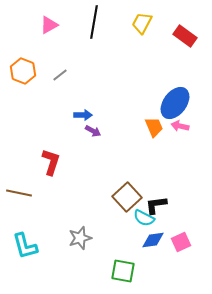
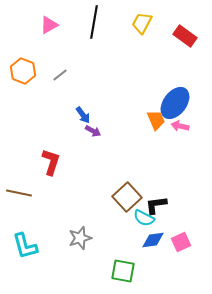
blue arrow: rotated 54 degrees clockwise
orange trapezoid: moved 2 px right, 7 px up
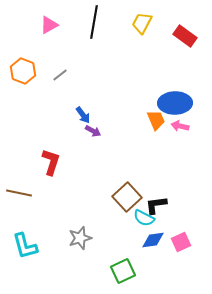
blue ellipse: rotated 52 degrees clockwise
green square: rotated 35 degrees counterclockwise
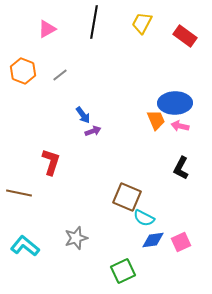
pink triangle: moved 2 px left, 4 px down
purple arrow: rotated 49 degrees counterclockwise
brown square: rotated 24 degrees counterclockwise
black L-shape: moved 25 px right, 37 px up; rotated 55 degrees counterclockwise
gray star: moved 4 px left
cyan L-shape: rotated 144 degrees clockwise
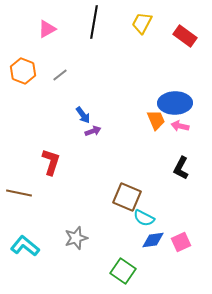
green square: rotated 30 degrees counterclockwise
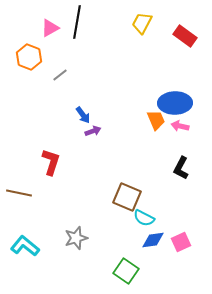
black line: moved 17 px left
pink triangle: moved 3 px right, 1 px up
orange hexagon: moved 6 px right, 14 px up
green square: moved 3 px right
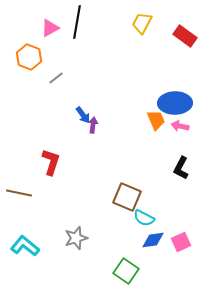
gray line: moved 4 px left, 3 px down
purple arrow: moved 6 px up; rotated 63 degrees counterclockwise
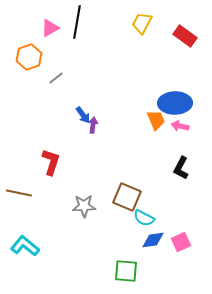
orange hexagon: rotated 20 degrees clockwise
gray star: moved 8 px right, 32 px up; rotated 15 degrees clockwise
green square: rotated 30 degrees counterclockwise
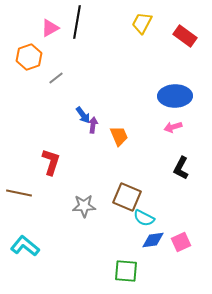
blue ellipse: moved 7 px up
orange trapezoid: moved 37 px left, 16 px down
pink arrow: moved 7 px left, 1 px down; rotated 30 degrees counterclockwise
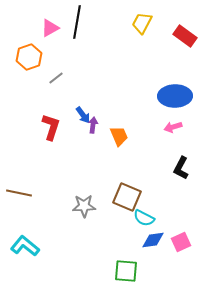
red L-shape: moved 35 px up
